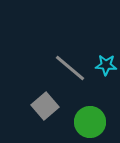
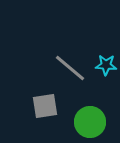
gray square: rotated 32 degrees clockwise
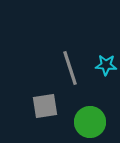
gray line: rotated 32 degrees clockwise
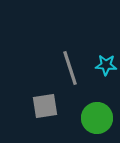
green circle: moved 7 px right, 4 px up
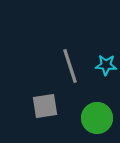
gray line: moved 2 px up
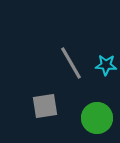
gray line: moved 1 px right, 3 px up; rotated 12 degrees counterclockwise
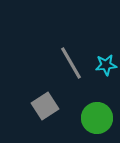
cyan star: rotated 10 degrees counterclockwise
gray square: rotated 24 degrees counterclockwise
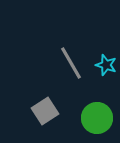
cyan star: rotated 25 degrees clockwise
gray square: moved 5 px down
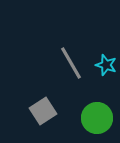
gray square: moved 2 px left
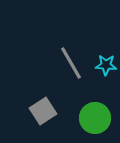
cyan star: rotated 15 degrees counterclockwise
green circle: moved 2 px left
